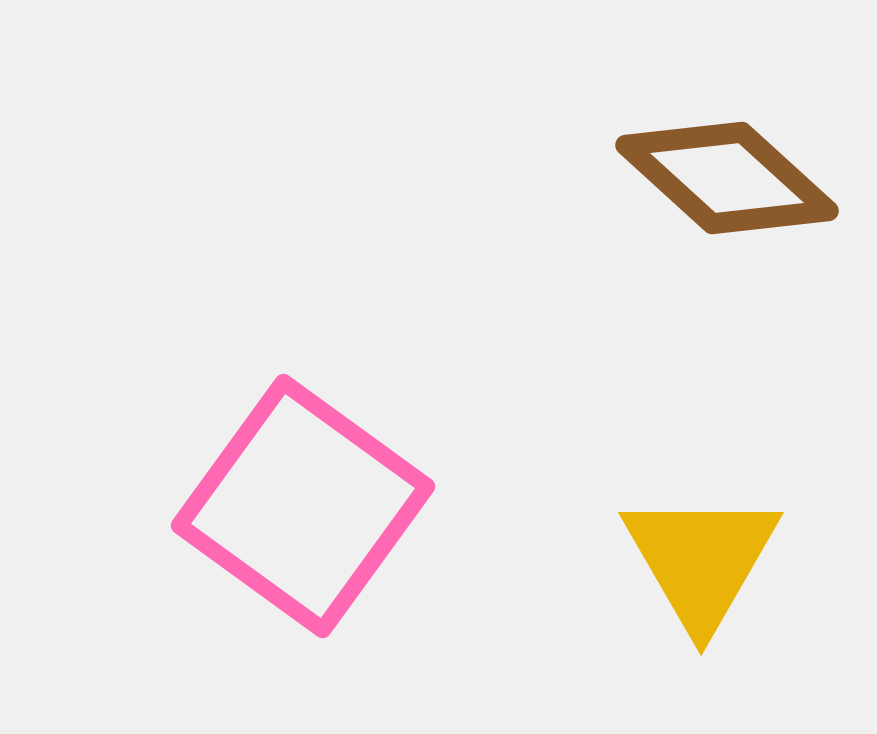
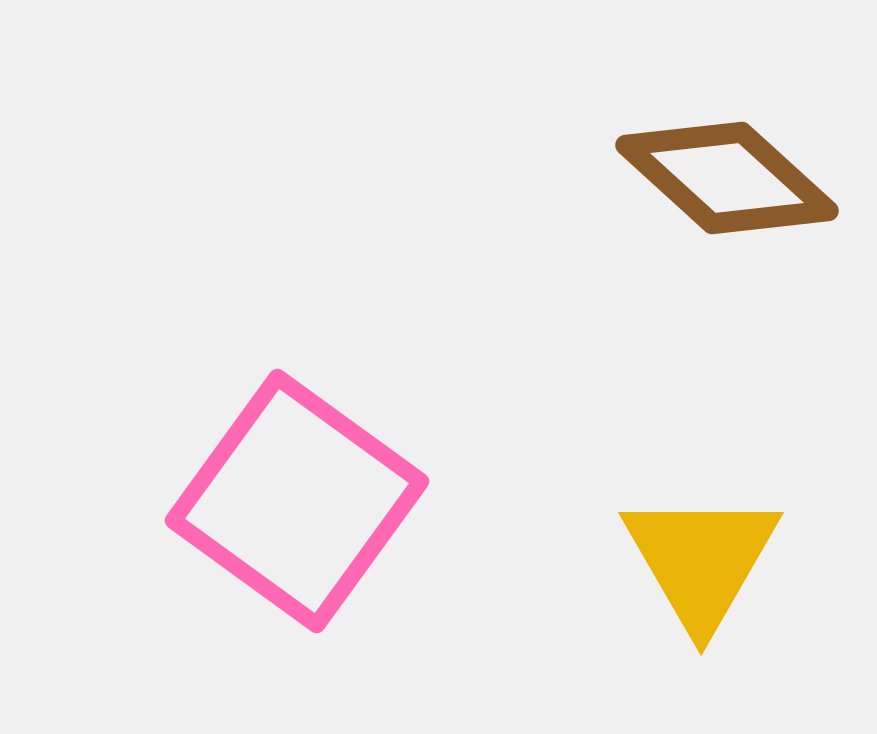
pink square: moved 6 px left, 5 px up
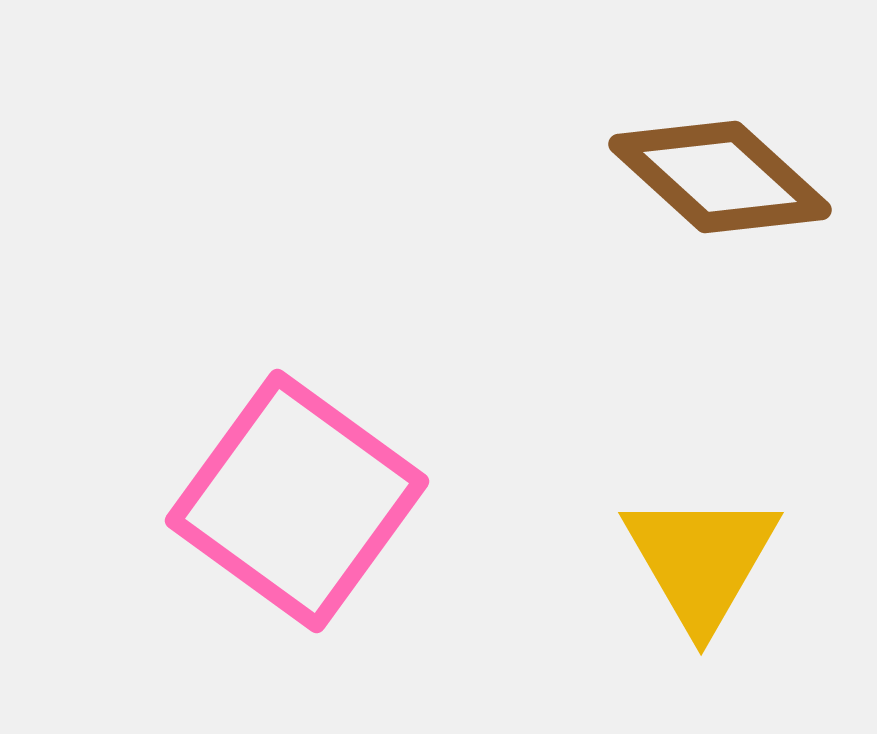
brown diamond: moved 7 px left, 1 px up
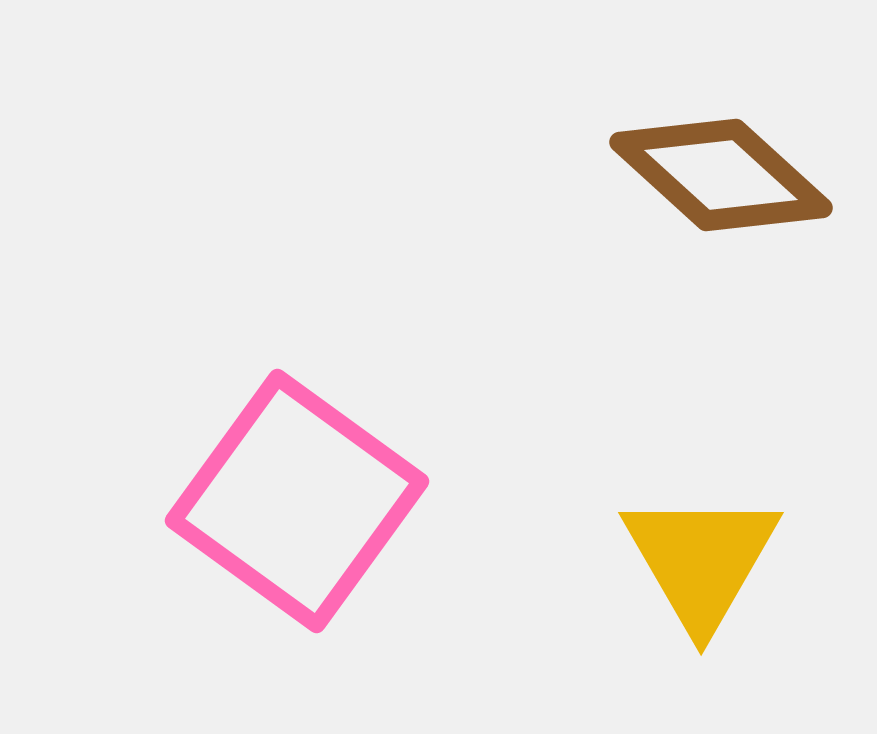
brown diamond: moved 1 px right, 2 px up
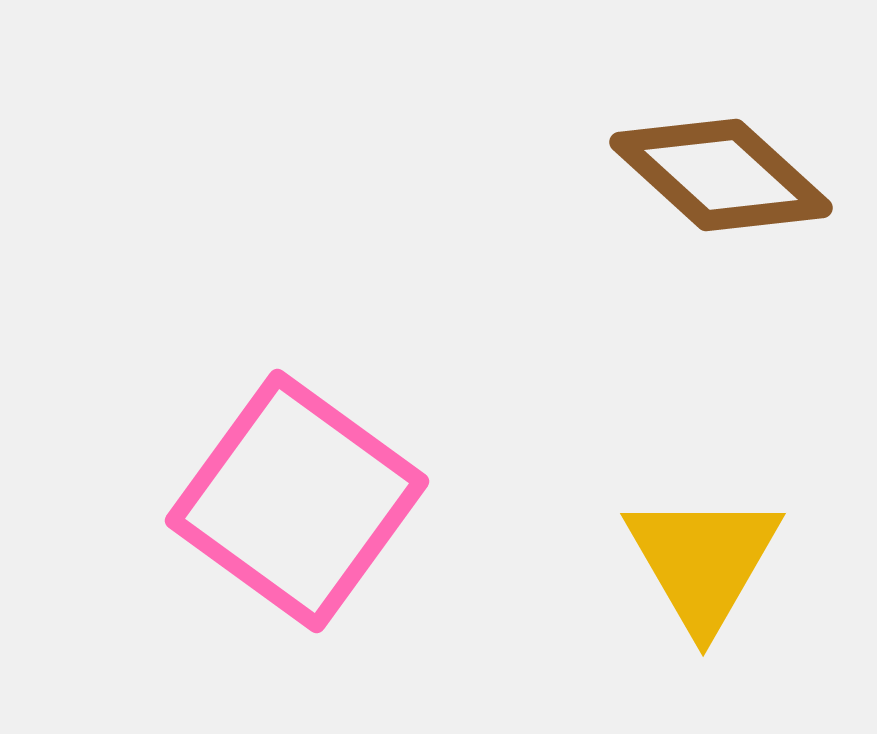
yellow triangle: moved 2 px right, 1 px down
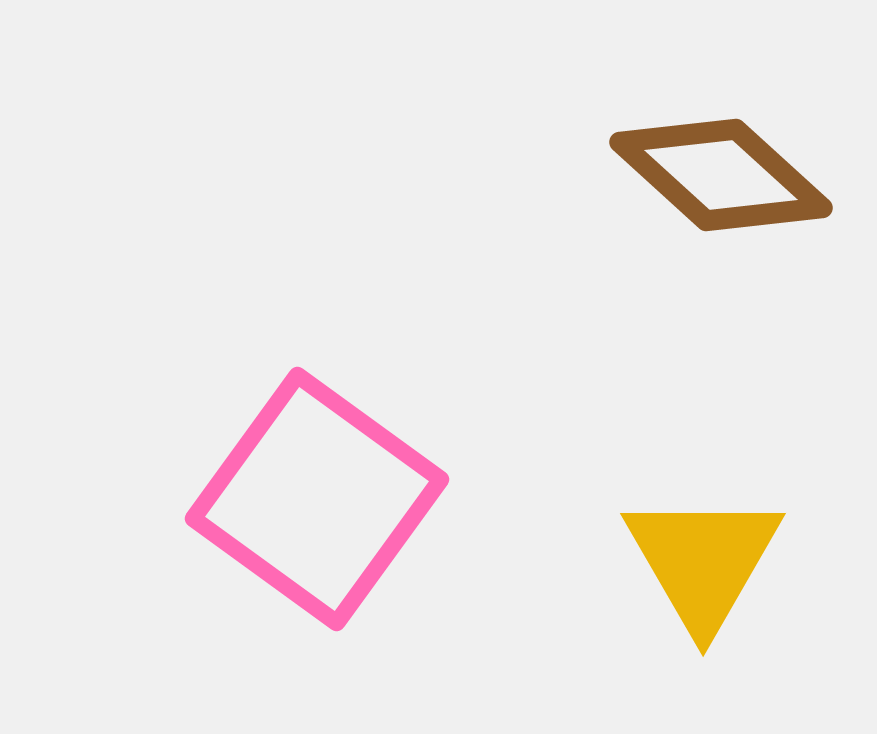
pink square: moved 20 px right, 2 px up
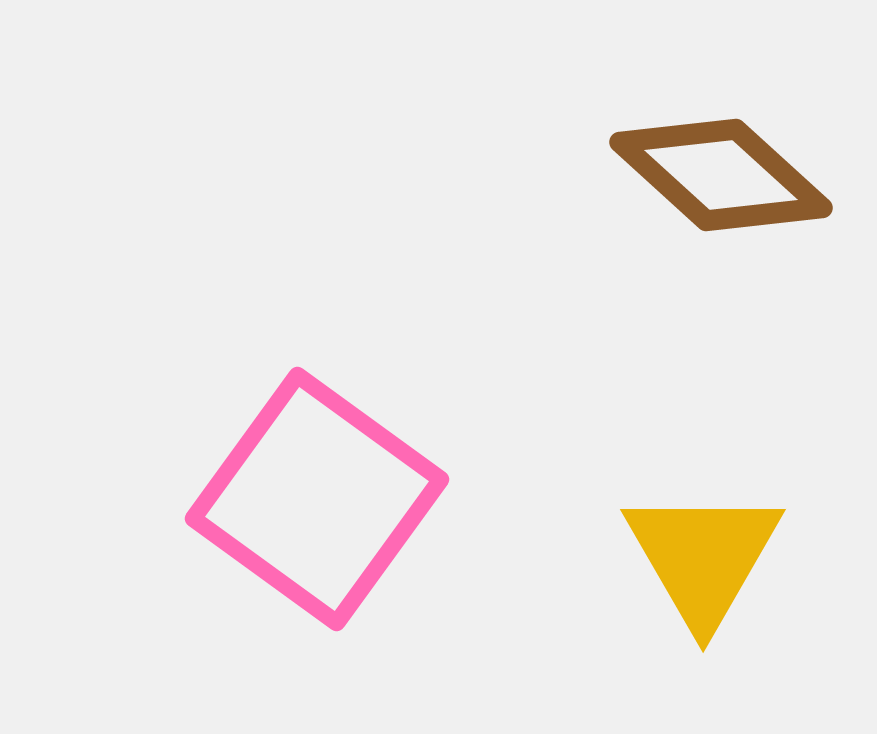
yellow triangle: moved 4 px up
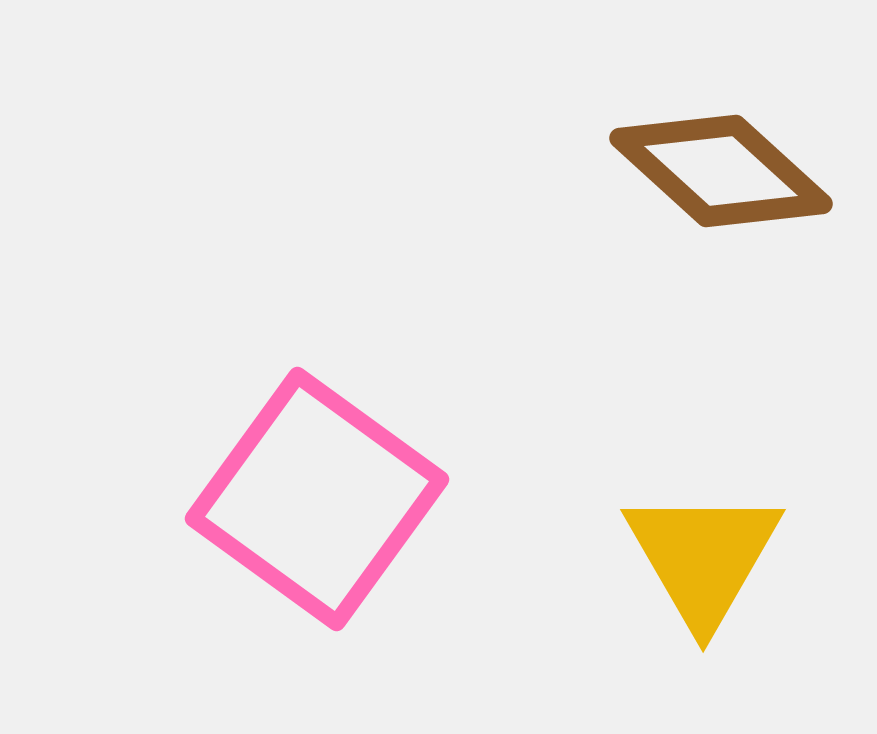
brown diamond: moved 4 px up
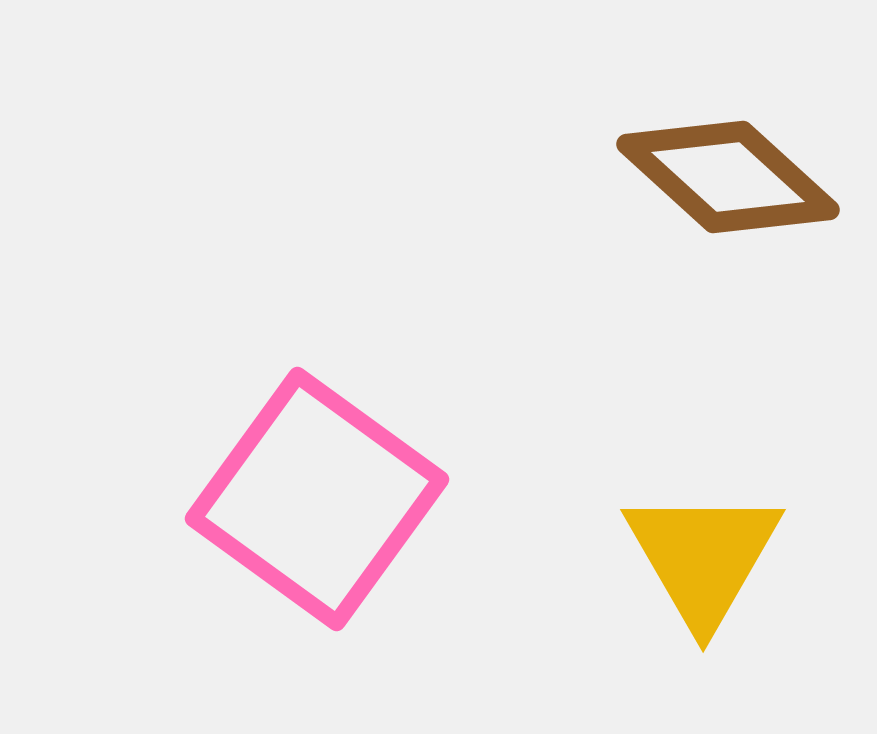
brown diamond: moved 7 px right, 6 px down
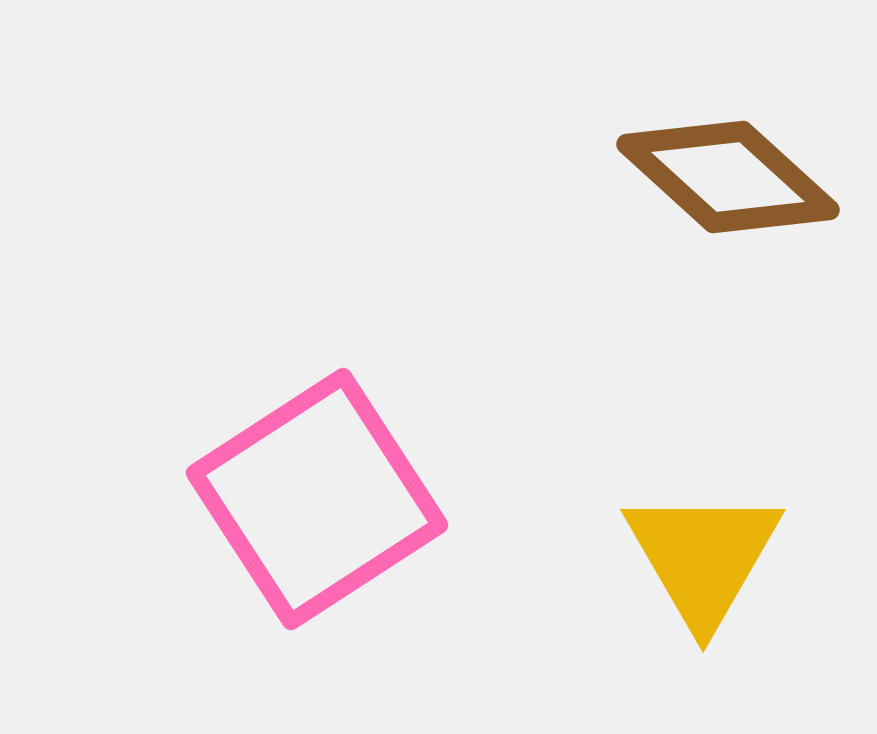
pink square: rotated 21 degrees clockwise
